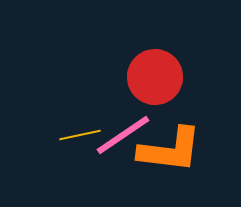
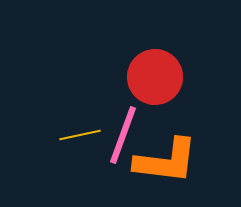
pink line: rotated 36 degrees counterclockwise
orange L-shape: moved 4 px left, 11 px down
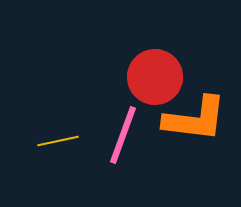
yellow line: moved 22 px left, 6 px down
orange L-shape: moved 29 px right, 42 px up
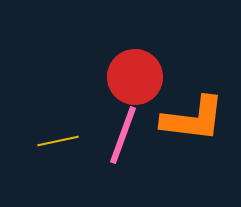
red circle: moved 20 px left
orange L-shape: moved 2 px left
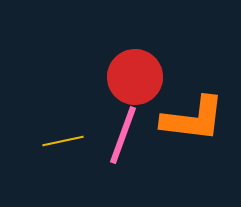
yellow line: moved 5 px right
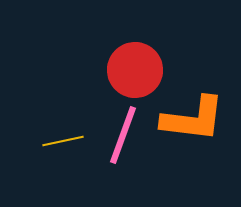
red circle: moved 7 px up
